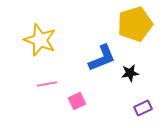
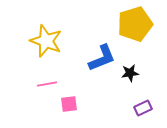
yellow star: moved 6 px right, 1 px down
pink square: moved 8 px left, 3 px down; rotated 18 degrees clockwise
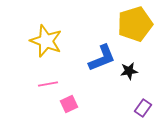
black star: moved 1 px left, 2 px up
pink line: moved 1 px right
pink square: rotated 18 degrees counterclockwise
purple rectangle: rotated 30 degrees counterclockwise
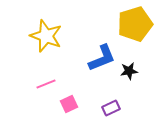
yellow star: moved 5 px up
pink line: moved 2 px left; rotated 12 degrees counterclockwise
purple rectangle: moved 32 px left; rotated 30 degrees clockwise
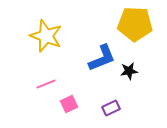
yellow pentagon: rotated 20 degrees clockwise
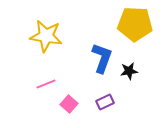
yellow star: rotated 12 degrees counterclockwise
blue L-shape: rotated 48 degrees counterclockwise
pink square: rotated 24 degrees counterclockwise
purple rectangle: moved 6 px left, 6 px up
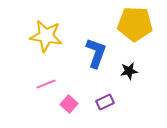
blue L-shape: moved 6 px left, 5 px up
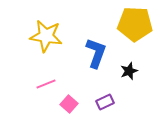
black star: rotated 12 degrees counterclockwise
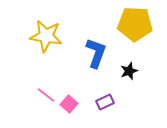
pink line: moved 11 px down; rotated 60 degrees clockwise
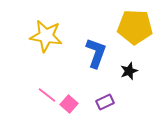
yellow pentagon: moved 3 px down
pink line: moved 1 px right
